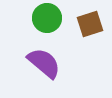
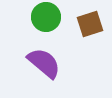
green circle: moved 1 px left, 1 px up
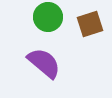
green circle: moved 2 px right
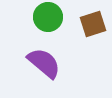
brown square: moved 3 px right
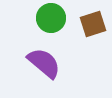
green circle: moved 3 px right, 1 px down
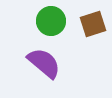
green circle: moved 3 px down
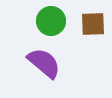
brown square: rotated 16 degrees clockwise
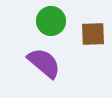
brown square: moved 10 px down
